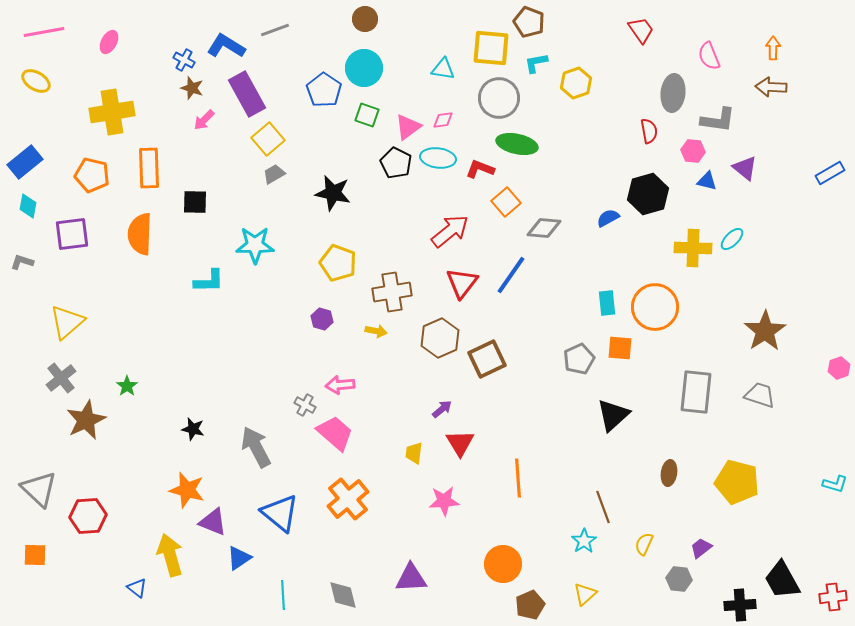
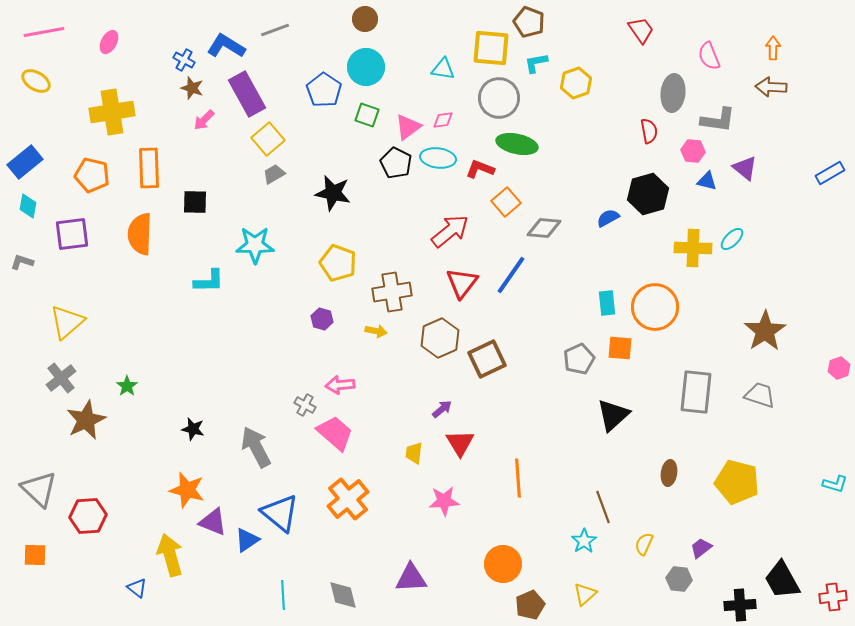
cyan circle at (364, 68): moved 2 px right, 1 px up
blue triangle at (239, 558): moved 8 px right, 18 px up
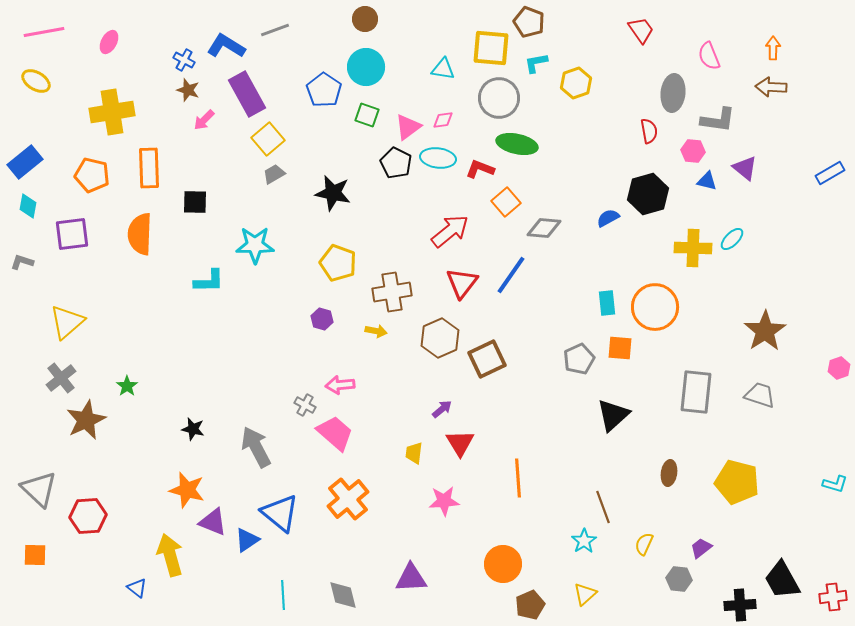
brown star at (192, 88): moved 4 px left, 2 px down
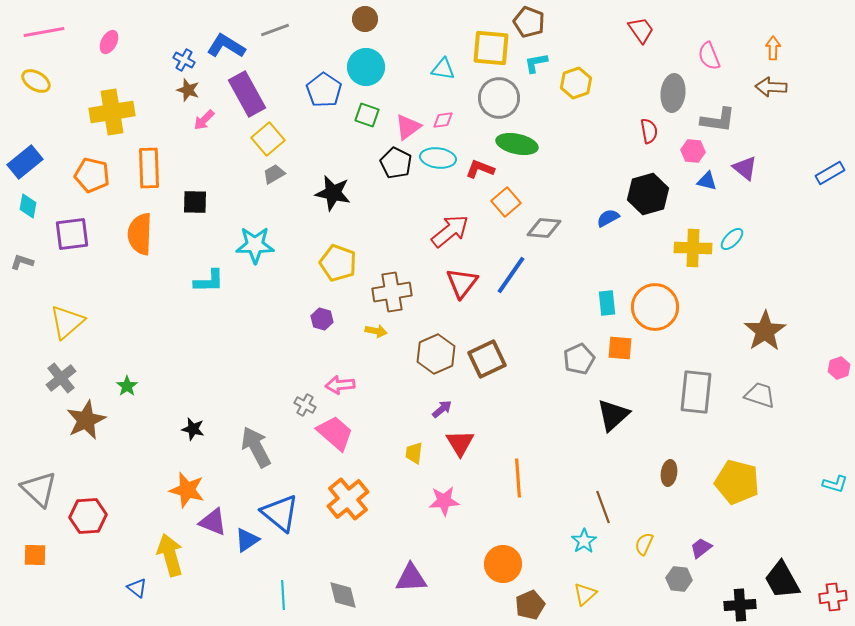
brown hexagon at (440, 338): moved 4 px left, 16 px down
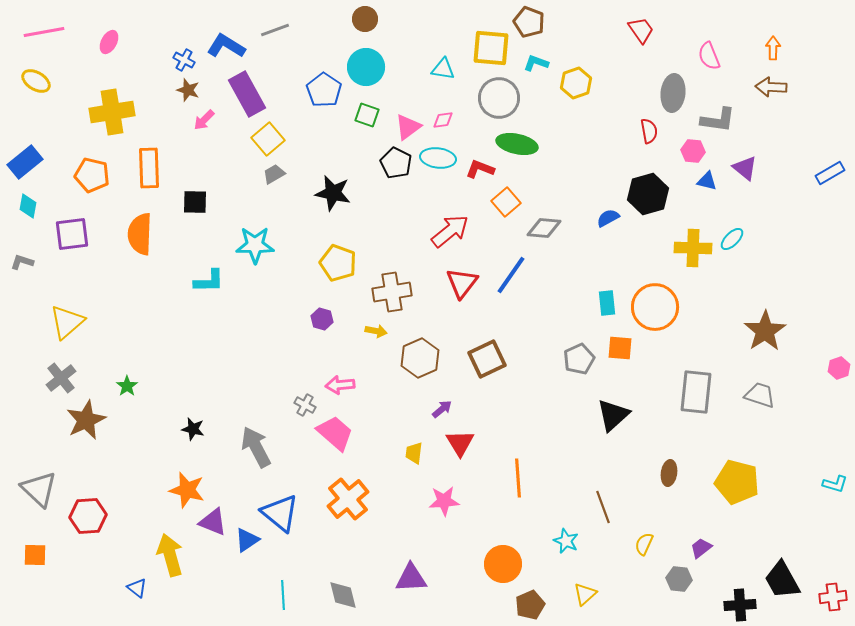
cyan L-shape at (536, 63): rotated 30 degrees clockwise
brown hexagon at (436, 354): moved 16 px left, 4 px down
cyan star at (584, 541): moved 18 px left; rotated 15 degrees counterclockwise
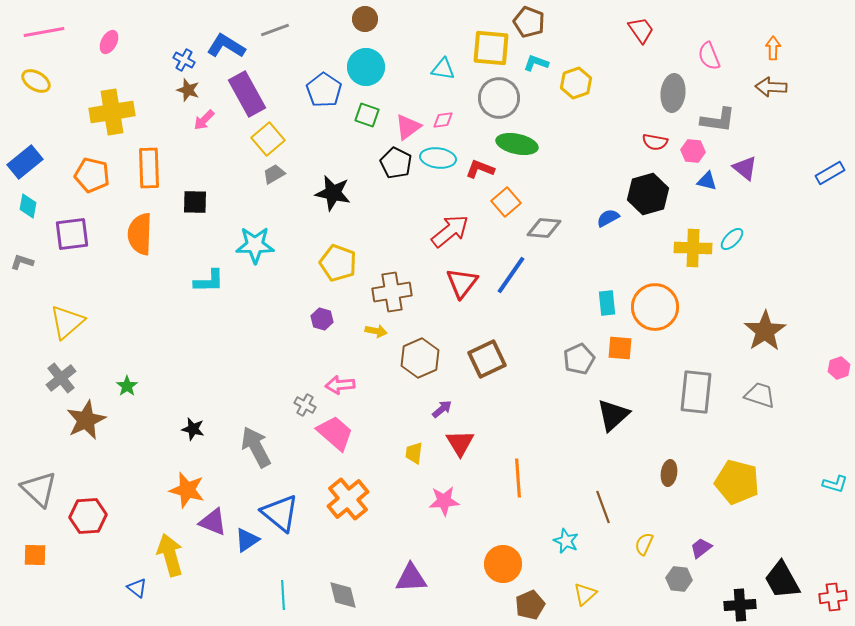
red semicircle at (649, 131): moved 6 px right, 11 px down; rotated 110 degrees clockwise
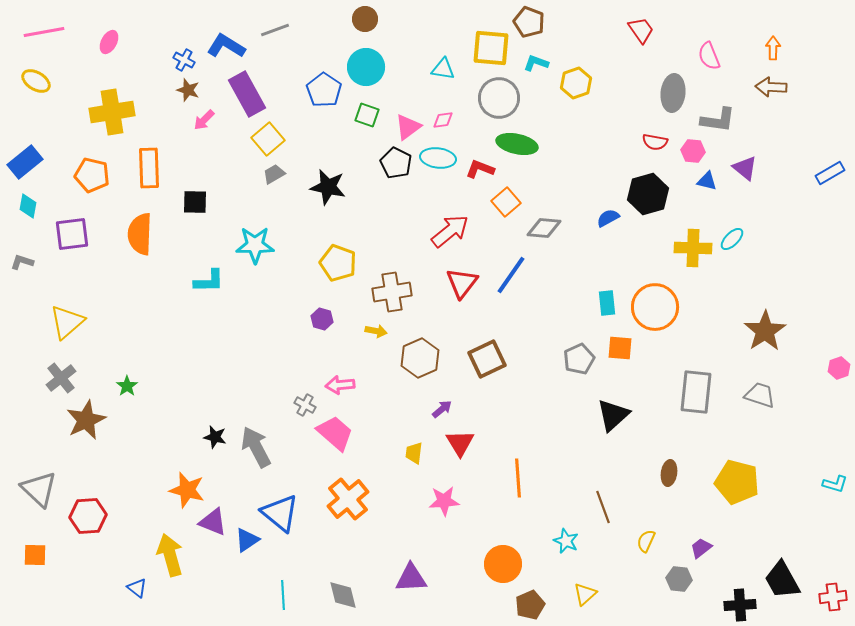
black star at (333, 193): moved 5 px left, 6 px up
black star at (193, 429): moved 22 px right, 8 px down
yellow semicircle at (644, 544): moved 2 px right, 3 px up
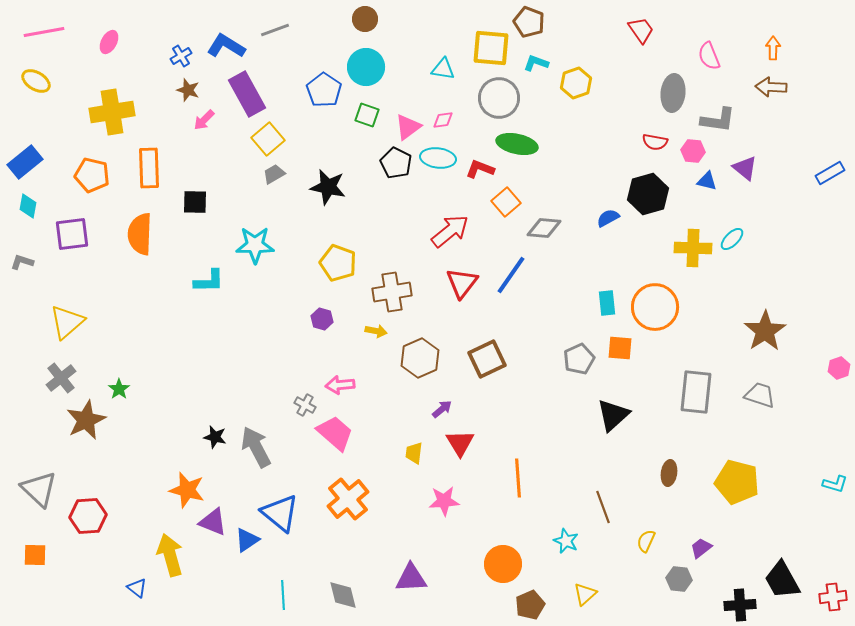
blue cross at (184, 60): moved 3 px left, 4 px up; rotated 30 degrees clockwise
green star at (127, 386): moved 8 px left, 3 px down
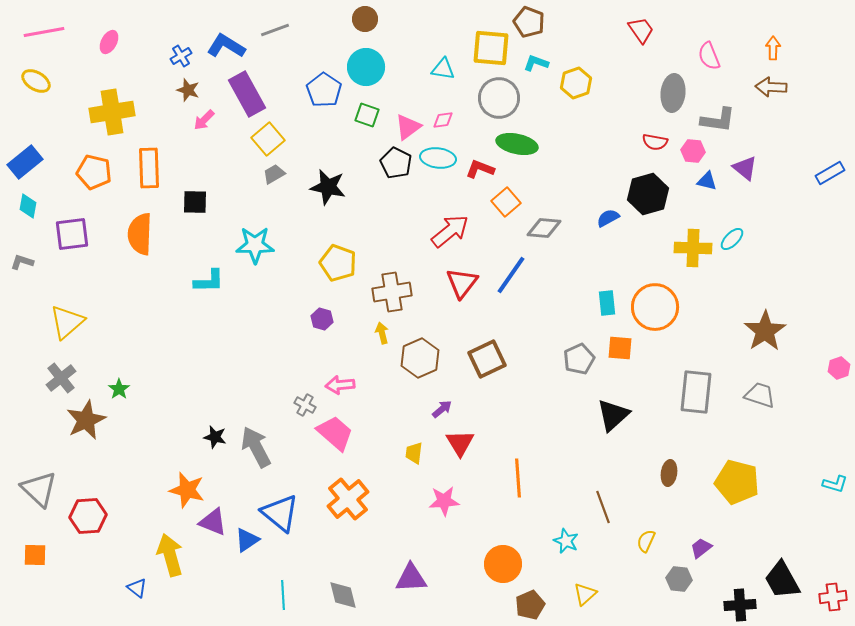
orange pentagon at (92, 175): moved 2 px right, 3 px up
yellow arrow at (376, 331): moved 6 px right, 2 px down; rotated 115 degrees counterclockwise
